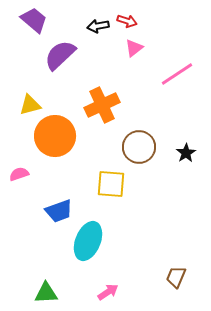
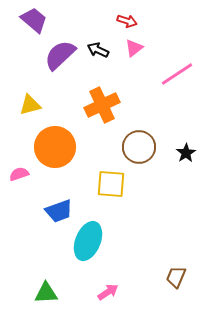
black arrow: moved 24 px down; rotated 35 degrees clockwise
orange circle: moved 11 px down
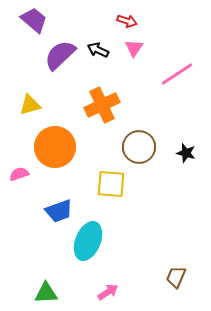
pink triangle: rotated 18 degrees counterclockwise
black star: rotated 24 degrees counterclockwise
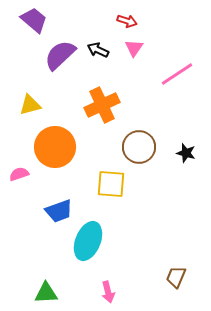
pink arrow: rotated 110 degrees clockwise
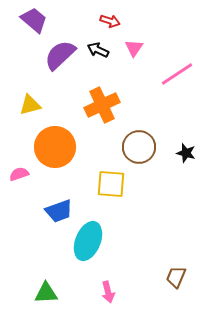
red arrow: moved 17 px left
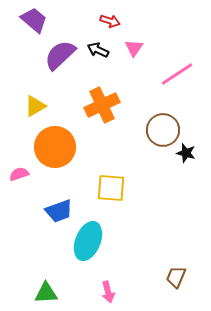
yellow triangle: moved 5 px right, 1 px down; rotated 15 degrees counterclockwise
brown circle: moved 24 px right, 17 px up
yellow square: moved 4 px down
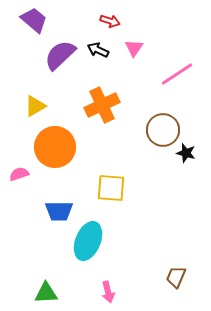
blue trapezoid: rotated 20 degrees clockwise
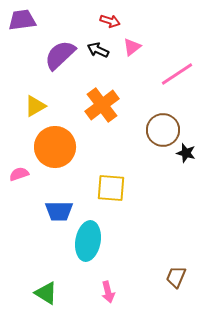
purple trapezoid: moved 12 px left; rotated 48 degrees counterclockwise
pink triangle: moved 2 px left, 1 px up; rotated 18 degrees clockwise
orange cross: rotated 12 degrees counterclockwise
cyan ellipse: rotated 12 degrees counterclockwise
green triangle: rotated 35 degrees clockwise
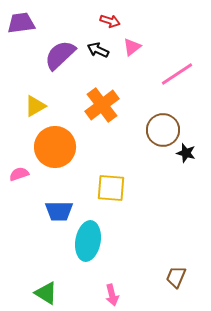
purple trapezoid: moved 1 px left, 3 px down
pink arrow: moved 4 px right, 3 px down
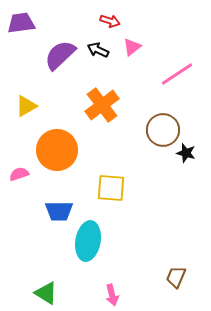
yellow triangle: moved 9 px left
orange circle: moved 2 px right, 3 px down
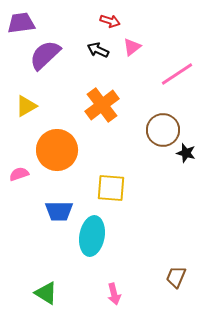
purple semicircle: moved 15 px left
cyan ellipse: moved 4 px right, 5 px up
pink arrow: moved 2 px right, 1 px up
